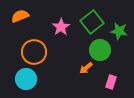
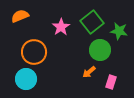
orange arrow: moved 3 px right, 4 px down
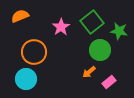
pink rectangle: moved 2 px left; rotated 32 degrees clockwise
